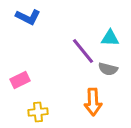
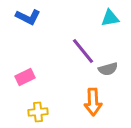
cyan triangle: moved 20 px up; rotated 12 degrees counterclockwise
gray semicircle: rotated 30 degrees counterclockwise
pink rectangle: moved 5 px right, 3 px up
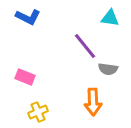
cyan triangle: rotated 18 degrees clockwise
purple line: moved 2 px right, 5 px up
gray semicircle: rotated 24 degrees clockwise
pink rectangle: rotated 48 degrees clockwise
yellow cross: rotated 18 degrees counterclockwise
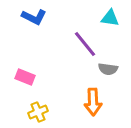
blue L-shape: moved 6 px right
purple line: moved 2 px up
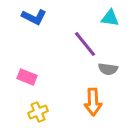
pink rectangle: moved 2 px right
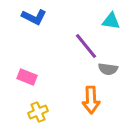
cyan triangle: moved 1 px right, 3 px down
purple line: moved 1 px right, 2 px down
orange arrow: moved 2 px left, 2 px up
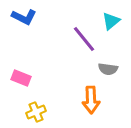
blue L-shape: moved 10 px left
cyan triangle: rotated 48 degrees counterclockwise
purple line: moved 2 px left, 7 px up
pink rectangle: moved 6 px left, 1 px down
yellow cross: moved 2 px left
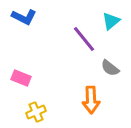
gray semicircle: moved 2 px right, 1 px up; rotated 30 degrees clockwise
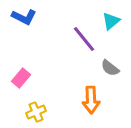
pink rectangle: rotated 72 degrees counterclockwise
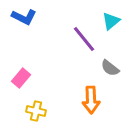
yellow cross: moved 1 px up; rotated 36 degrees clockwise
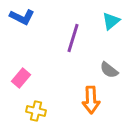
blue L-shape: moved 2 px left
purple line: moved 11 px left, 1 px up; rotated 56 degrees clockwise
gray semicircle: moved 1 px left, 2 px down
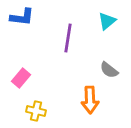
blue L-shape: rotated 20 degrees counterclockwise
cyan triangle: moved 4 px left
purple line: moved 5 px left; rotated 8 degrees counterclockwise
orange arrow: moved 1 px left
